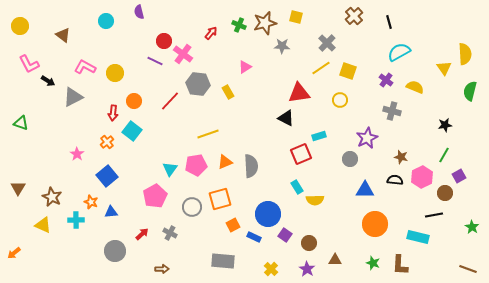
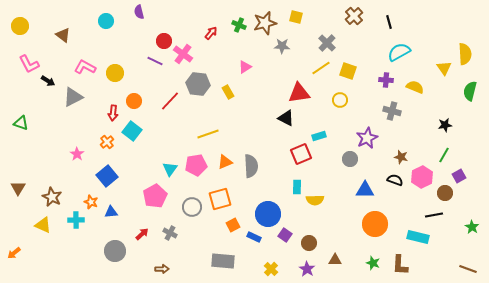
purple cross at (386, 80): rotated 32 degrees counterclockwise
black semicircle at (395, 180): rotated 14 degrees clockwise
cyan rectangle at (297, 187): rotated 32 degrees clockwise
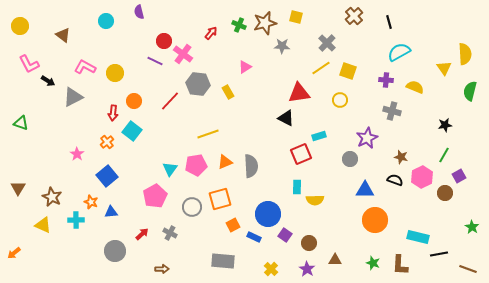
black line at (434, 215): moved 5 px right, 39 px down
orange circle at (375, 224): moved 4 px up
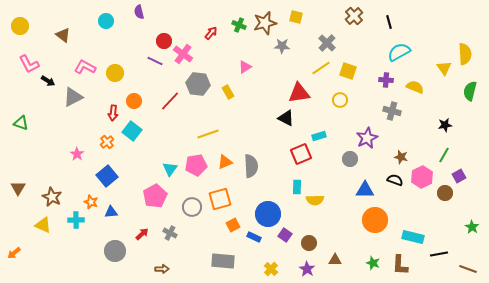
cyan rectangle at (418, 237): moved 5 px left
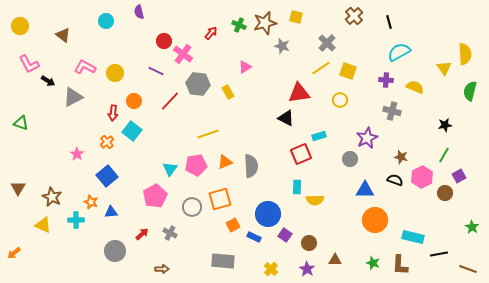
gray star at (282, 46): rotated 14 degrees clockwise
purple line at (155, 61): moved 1 px right, 10 px down
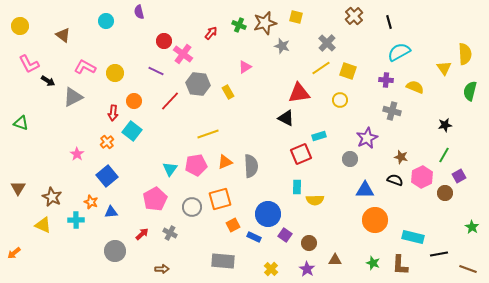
pink pentagon at (155, 196): moved 3 px down
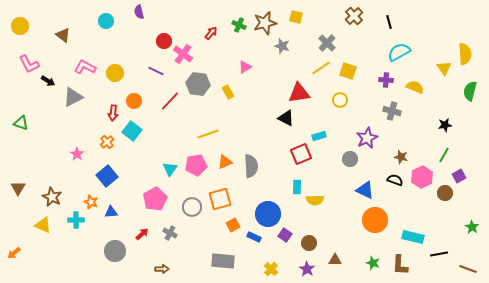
blue triangle at (365, 190): rotated 24 degrees clockwise
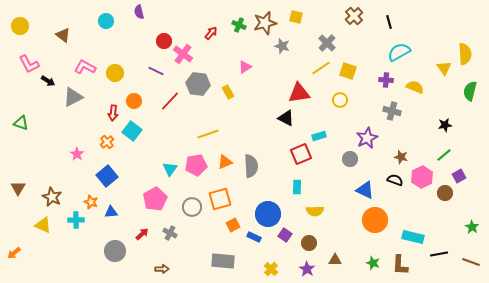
green line at (444, 155): rotated 21 degrees clockwise
yellow semicircle at (315, 200): moved 11 px down
brown line at (468, 269): moved 3 px right, 7 px up
